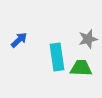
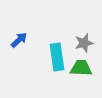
gray star: moved 4 px left, 4 px down
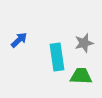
green trapezoid: moved 8 px down
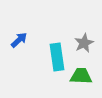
gray star: rotated 12 degrees counterclockwise
